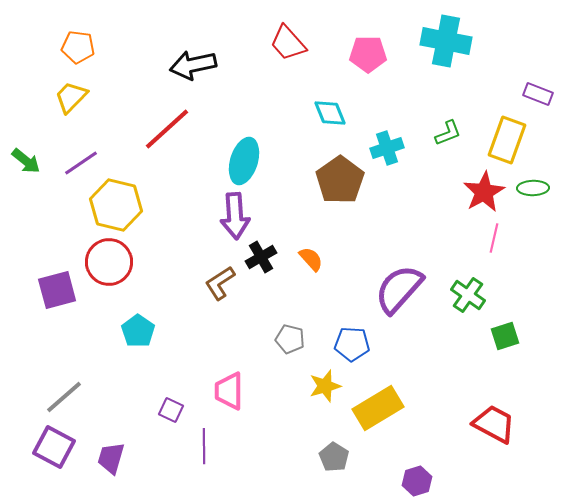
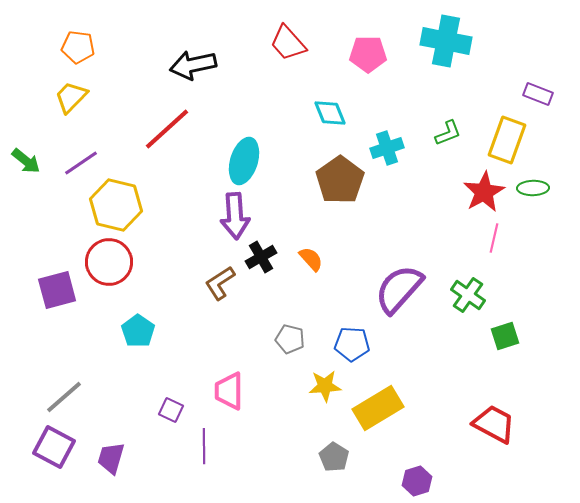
yellow star at (325, 386): rotated 12 degrees clockwise
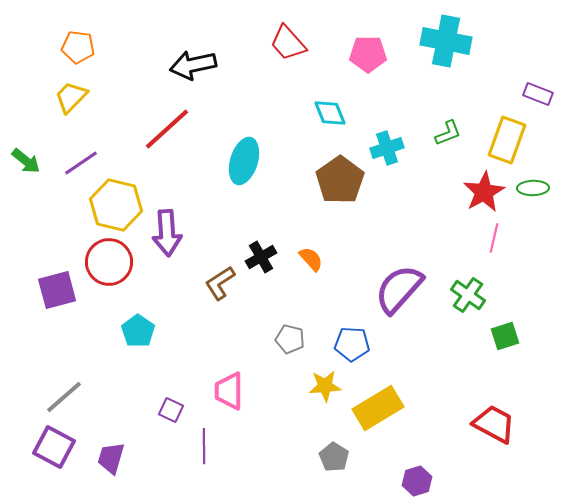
purple arrow at (235, 216): moved 68 px left, 17 px down
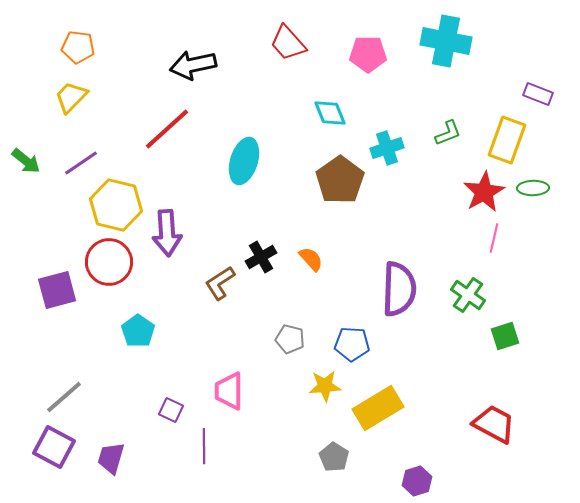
purple semicircle at (399, 289): rotated 140 degrees clockwise
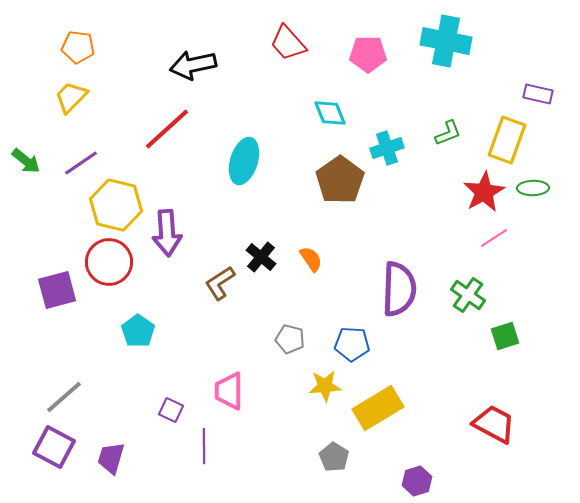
purple rectangle at (538, 94): rotated 8 degrees counterclockwise
pink line at (494, 238): rotated 44 degrees clockwise
black cross at (261, 257): rotated 20 degrees counterclockwise
orange semicircle at (311, 259): rotated 8 degrees clockwise
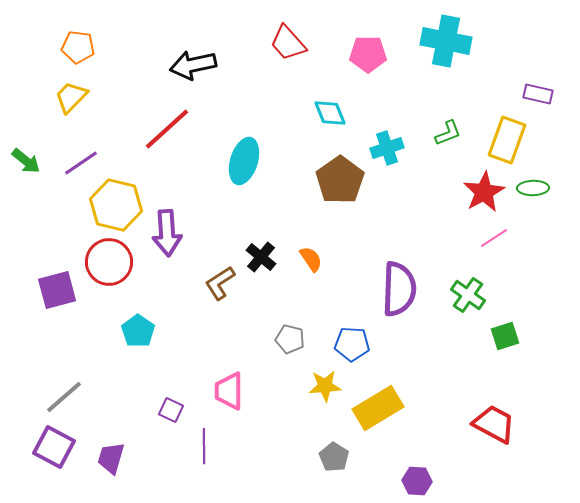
purple hexagon at (417, 481): rotated 20 degrees clockwise
